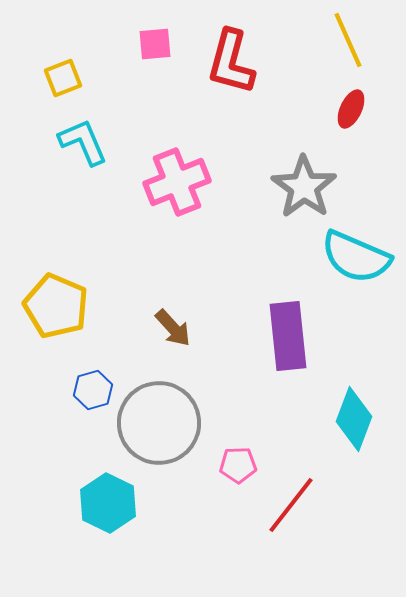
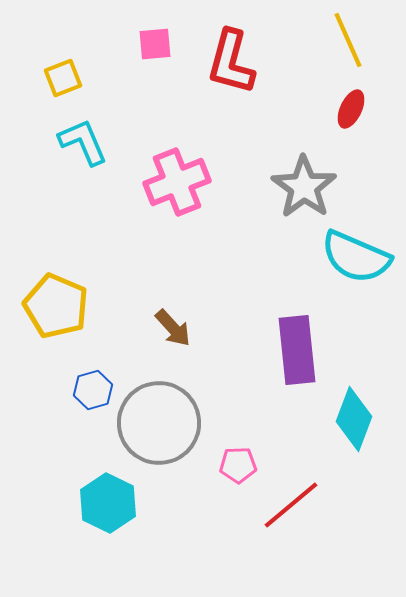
purple rectangle: moved 9 px right, 14 px down
red line: rotated 12 degrees clockwise
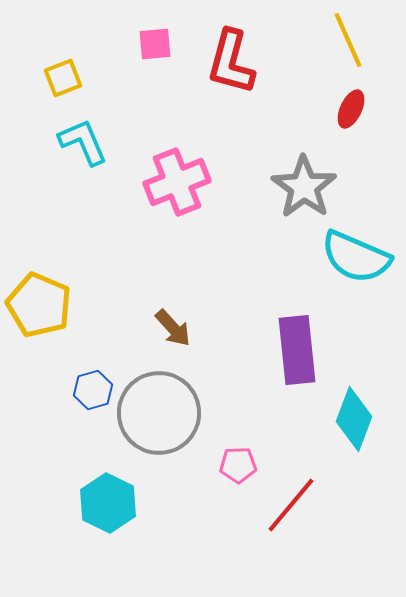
yellow pentagon: moved 17 px left, 1 px up
gray circle: moved 10 px up
red line: rotated 10 degrees counterclockwise
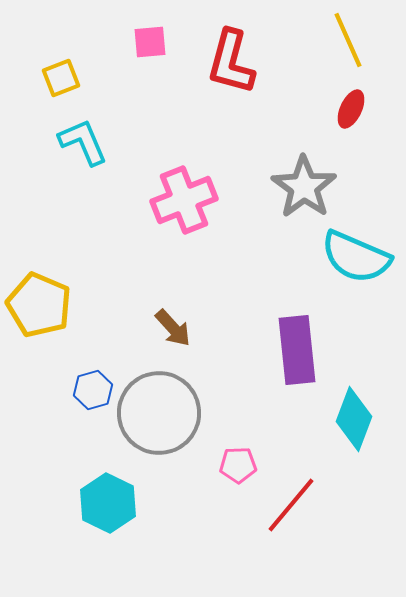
pink square: moved 5 px left, 2 px up
yellow square: moved 2 px left
pink cross: moved 7 px right, 18 px down
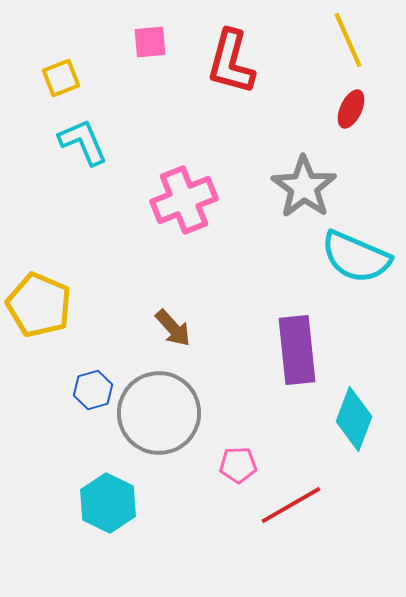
red line: rotated 20 degrees clockwise
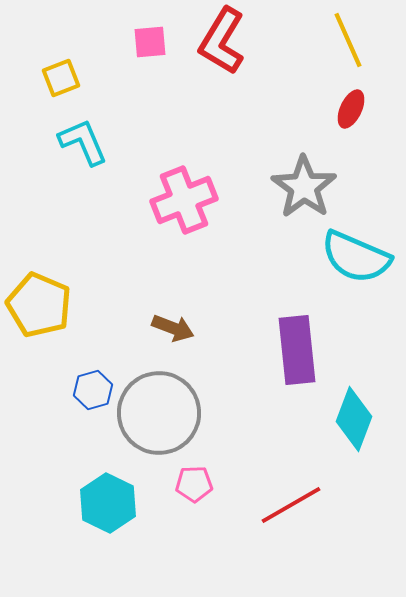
red L-shape: moved 9 px left, 21 px up; rotated 16 degrees clockwise
brown arrow: rotated 27 degrees counterclockwise
pink pentagon: moved 44 px left, 19 px down
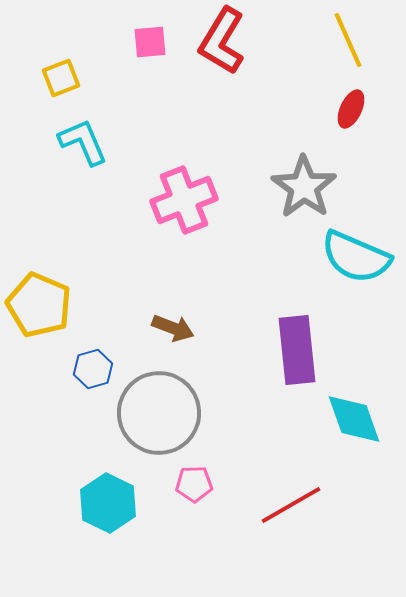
blue hexagon: moved 21 px up
cyan diamond: rotated 40 degrees counterclockwise
